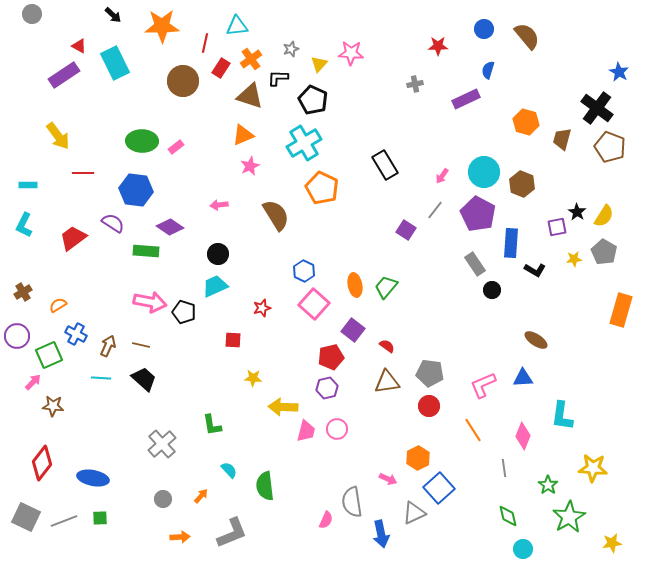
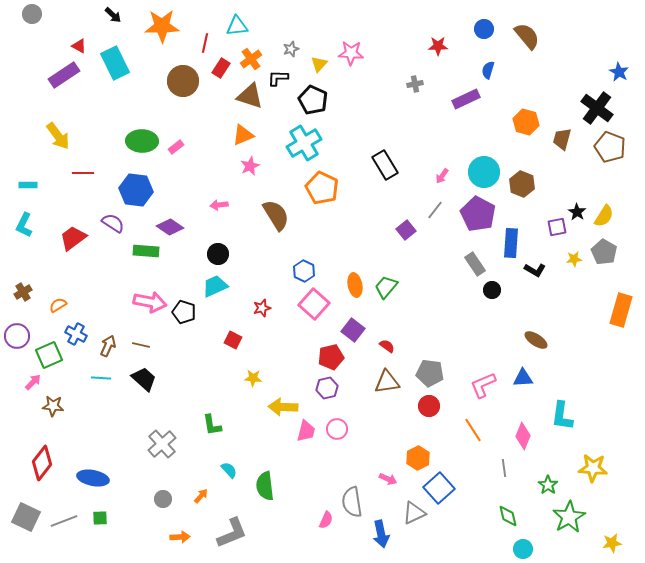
purple square at (406, 230): rotated 18 degrees clockwise
red square at (233, 340): rotated 24 degrees clockwise
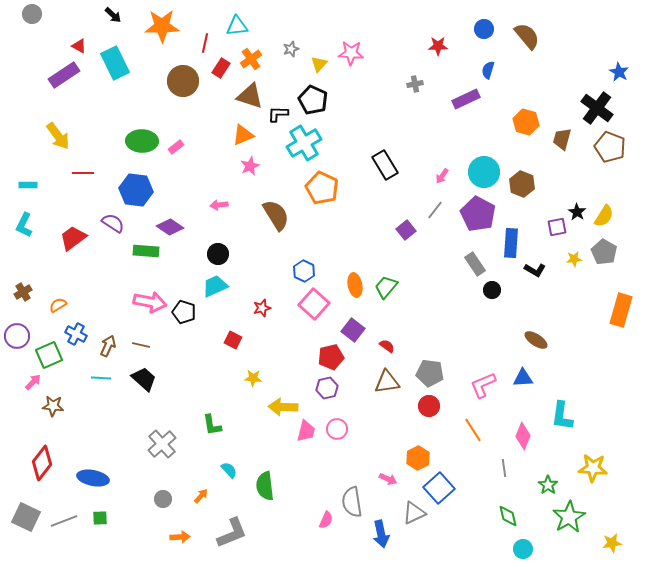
black L-shape at (278, 78): moved 36 px down
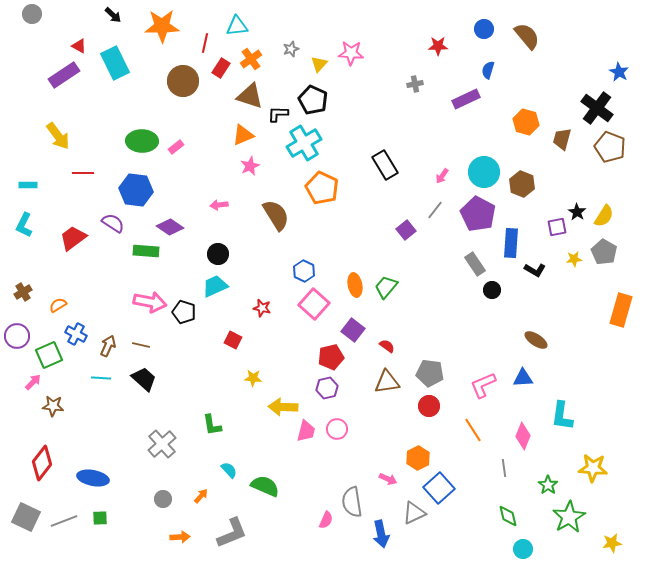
red star at (262, 308): rotated 30 degrees clockwise
green semicircle at (265, 486): rotated 120 degrees clockwise
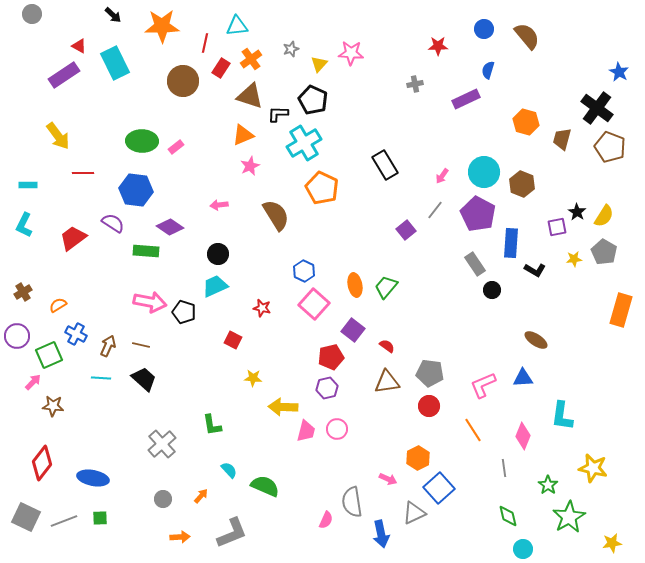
yellow star at (593, 468): rotated 8 degrees clockwise
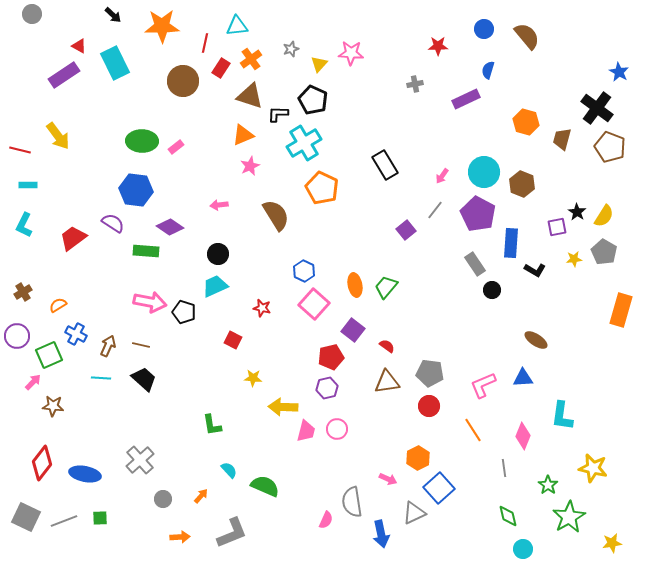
red line at (83, 173): moved 63 px left, 23 px up; rotated 15 degrees clockwise
gray cross at (162, 444): moved 22 px left, 16 px down
blue ellipse at (93, 478): moved 8 px left, 4 px up
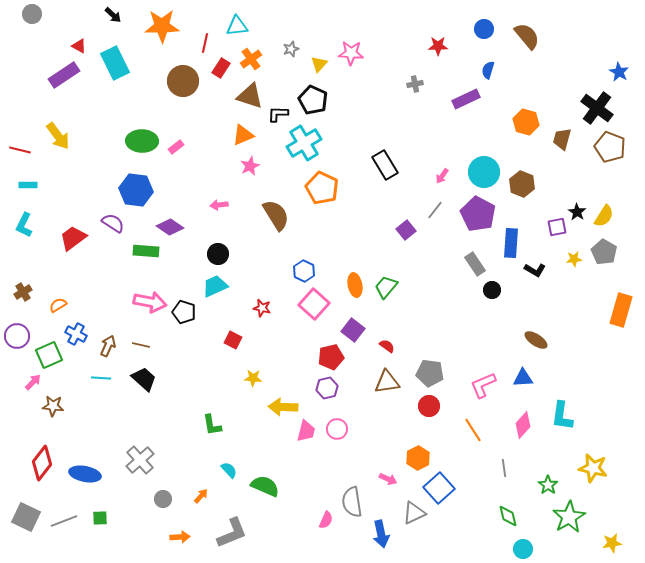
pink diamond at (523, 436): moved 11 px up; rotated 20 degrees clockwise
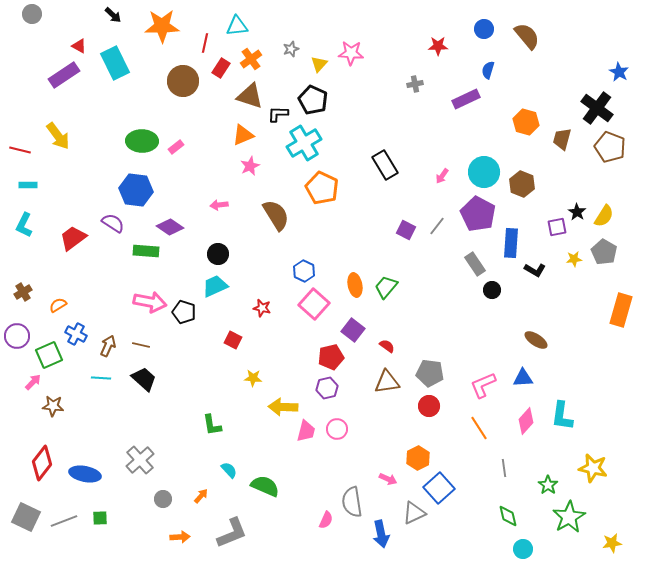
gray line at (435, 210): moved 2 px right, 16 px down
purple square at (406, 230): rotated 24 degrees counterclockwise
pink diamond at (523, 425): moved 3 px right, 4 px up
orange line at (473, 430): moved 6 px right, 2 px up
